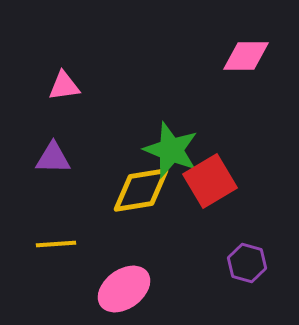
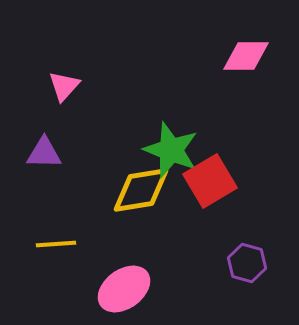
pink triangle: rotated 40 degrees counterclockwise
purple triangle: moved 9 px left, 5 px up
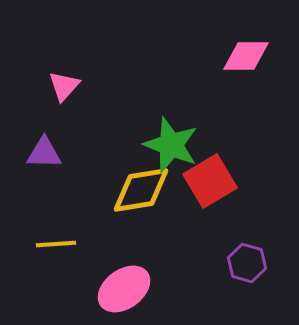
green star: moved 5 px up
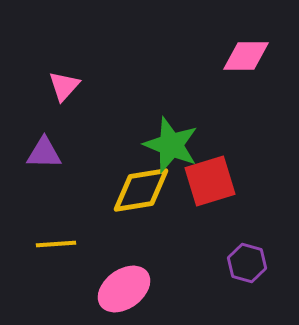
red square: rotated 14 degrees clockwise
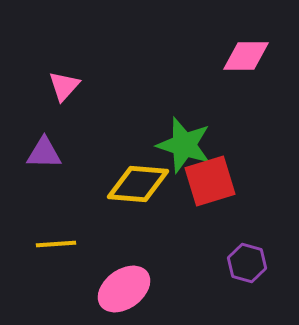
green star: moved 13 px right; rotated 4 degrees counterclockwise
yellow diamond: moved 3 px left, 6 px up; rotated 14 degrees clockwise
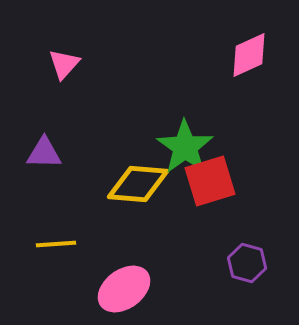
pink diamond: moved 3 px right, 1 px up; rotated 24 degrees counterclockwise
pink triangle: moved 22 px up
green star: moved 1 px right, 2 px down; rotated 18 degrees clockwise
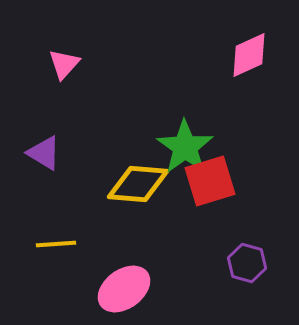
purple triangle: rotated 30 degrees clockwise
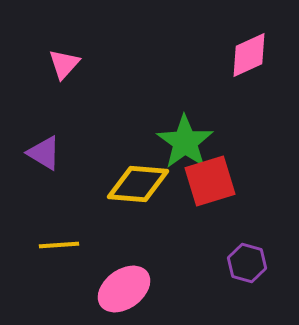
green star: moved 5 px up
yellow line: moved 3 px right, 1 px down
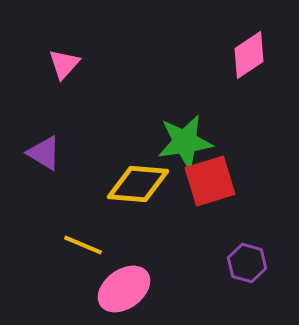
pink diamond: rotated 9 degrees counterclockwise
green star: rotated 28 degrees clockwise
yellow line: moved 24 px right; rotated 27 degrees clockwise
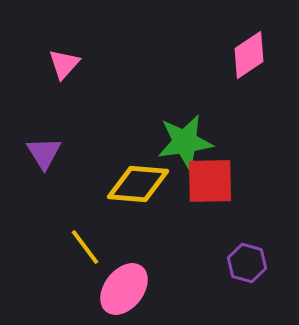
purple triangle: rotated 27 degrees clockwise
red square: rotated 16 degrees clockwise
yellow line: moved 2 px right, 2 px down; rotated 30 degrees clockwise
pink ellipse: rotated 16 degrees counterclockwise
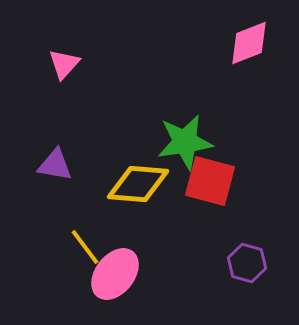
pink diamond: moved 12 px up; rotated 12 degrees clockwise
purple triangle: moved 11 px right, 12 px down; rotated 48 degrees counterclockwise
red square: rotated 16 degrees clockwise
pink ellipse: moved 9 px left, 15 px up
